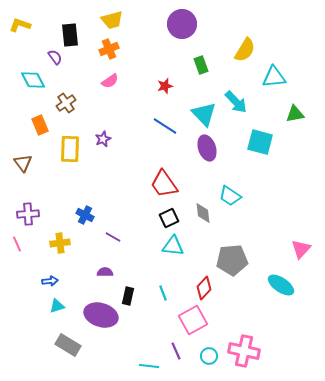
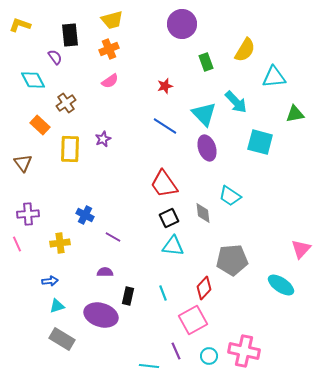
green rectangle at (201, 65): moved 5 px right, 3 px up
orange rectangle at (40, 125): rotated 24 degrees counterclockwise
gray rectangle at (68, 345): moved 6 px left, 6 px up
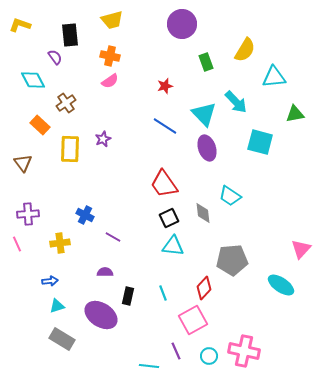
orange cross at (109, 49): moved 1 px right, 7 px down; rotated 36 degrees clockwise
purple ellipse at (101, 315): rotated 16 degrees clockwise
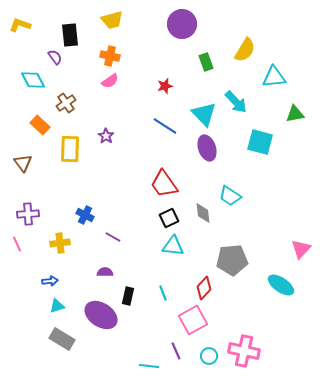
purple star at (103, 139): moved 3 px right, 3 px up; rotated 14 degrees counterclockwise
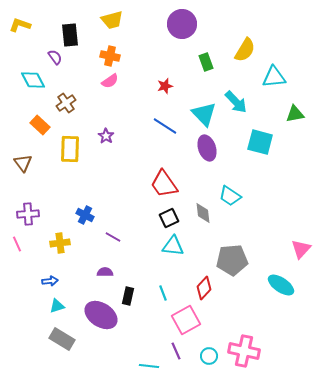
pink square at (193, 320): moved 7 px left
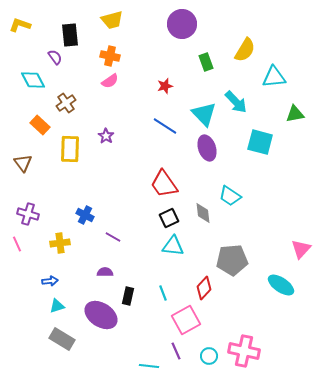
purple cross at (28, 214): rotated 20 degrees clockwise
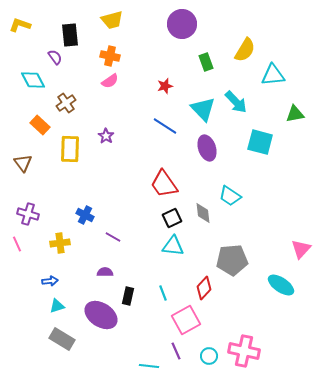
cyan triangle at (274, 77): moved 1 px left, 2 px up
cyan triangle at (204, 114): moved 1 px left, 5 px up
black square at (169, 218): moved 3 px right
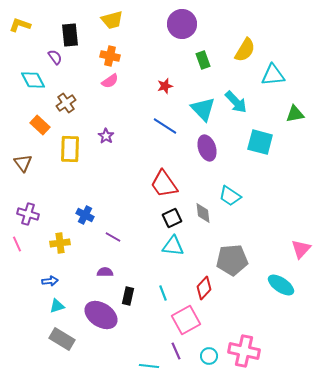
green rectangle at (206, 62): moved 3 px left, 2 px up
